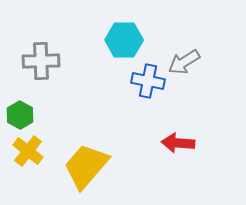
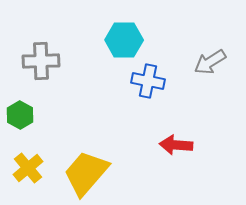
gray arrow: moved 26 px right
red arrow: moved 2 px left, 2 px down
yellow cross: moved 17 px down; rotated 12 degrees clockwise
yellow trapezoid: moved 7 px down
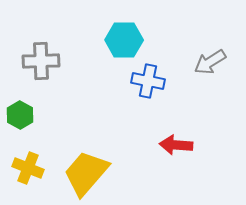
yellow cross: rotated 28 degrees counterclockwise
